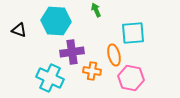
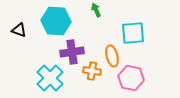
orange ellipse: moved 2 px left, 1 px down
cyan cross: rotated 20 degrees clockwise
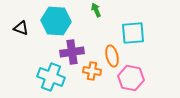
black triangle: moved 2 px right, 2 px up
cyan cross: moved 1 px right, 1 px up; rotated 24 degrees counterclockwise
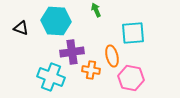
orange cross: moved 1 px left, 1 px up
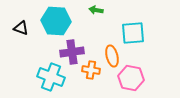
green arrow: rotated 56 degrees counterclockwise
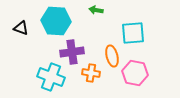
orange cross: moved 3 px down
pink hexagon: moved 4 px right, 5 px up
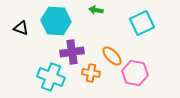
cyan square: moved 9 px right, 10 px up; rotated 20 degrees counterclockwise
orange ellipse: rotated 30 degrees counterclockwise
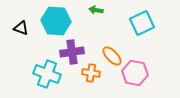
cyan cross: moved 4 px left, 3 px up
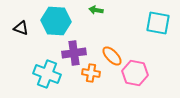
cyan square: moved 16 px right; rotated 35 degrees clockwise
purple cross: moved 2 px right, 1 px down
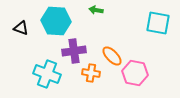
purple cross: moved 2 px up
